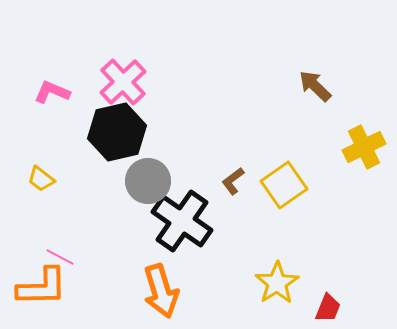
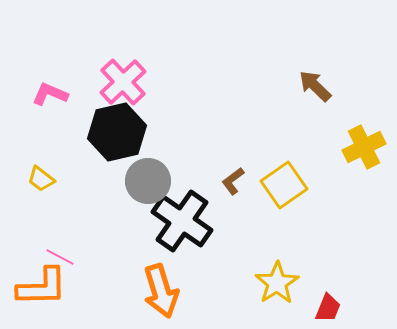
pink L-shape: moved 2 px left, 2 px down
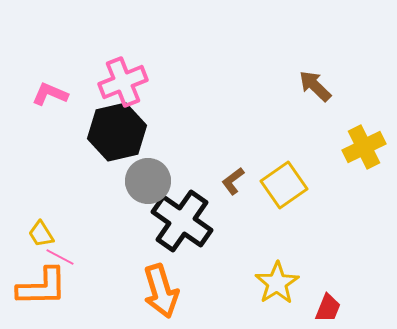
pink cross: rotated 21 degrees clockwise
yellow trapezoid: moved 55 px down; rotated 20 degrees clockwise
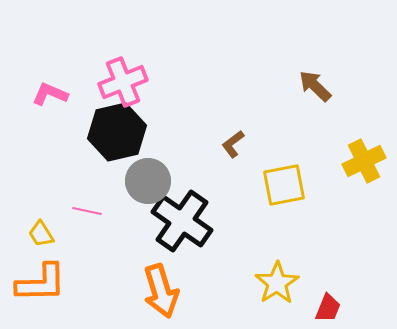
yellow cross: moved 14 px down
brown L-shape: moved 37 px up
yellow square: rotated 24 degrees clockwise
pink line: moved 27 px right, 46 px up; rotated 16 degrees counterclockwise
orange L-shape: moved 1 px left, 4 px up
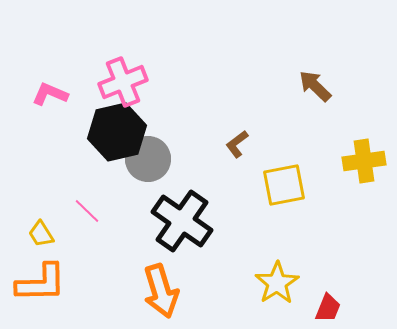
brown L-shape: moved 4 px right
yellow cross: rotated 18 degrees clockwise
gray circle: moved 22 px up
pink line: rotated 32 degrees clockwise
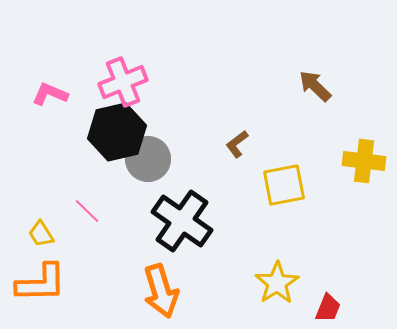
yellow cross: rotated 15 degrees clockwise
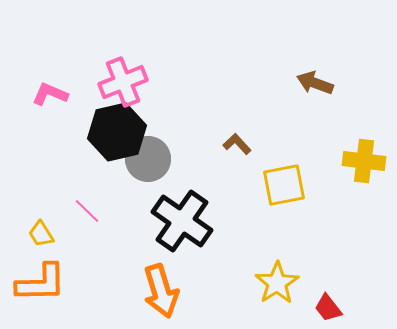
brown arrow: moved 3 px up; rotated 24 degrees counterclockwise
brown L-shape: rotated 84 degrees clockwise
red trapezoid: rotated 120 degrees clockwise
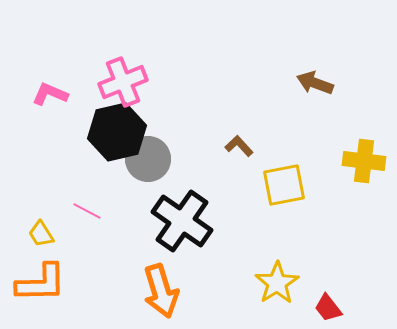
brown L-shape: moved 2 px right, 2 px down
pink line: rotated 16 degrees counterclockwise
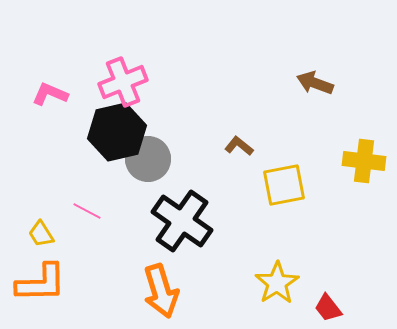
brown L-shape: rotated 8 degrees counterclockwise
